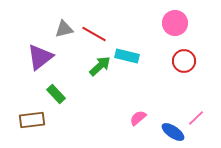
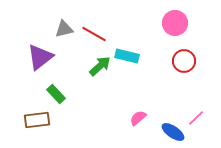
brown rectangle: moved 5 px right
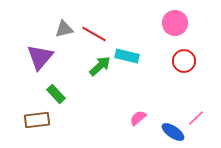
purple triangle: rotated 12 degrees counterclockwise
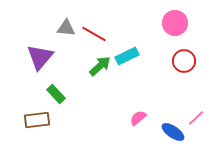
gray triangle: moved 2 px right, 1 px up; rotated 18 degrees clockwise
cyan rectangle: rotated 40 degrees counterclockwise
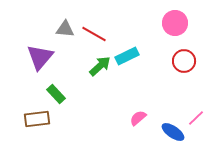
gray triangle: moved 1 px left, 1 px down
brown rectangle: moved 1 px up
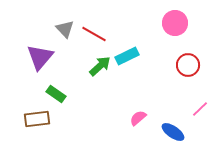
gray triangle: rotated 42 degrees clockwise
red circle: moved 4 px right, 4 px down
green rectangle: rotated 12 degrees counterclockwise
pink line: moved 4 px right, 9 px up
